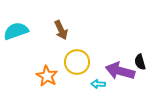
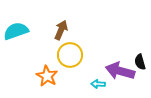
brown arrow: rotated 132 degrees counterclockwise
yellow circle: moved 7 px left, 7 px up
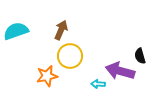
yellow circle: moved 1 px down
black semicircle: moved 6 px up
orange star: rotated 30 degrees clockwise
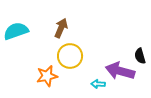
brown arrow: moved 2 px up
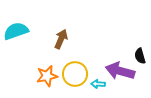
brown arrow: moved 11 px down
yellow circle: moved 5 px right, 18 px down
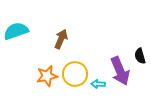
purple arrow: rotated 128 degrees counterclockwise
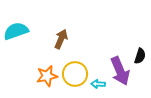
black semicircle: rotated 147 degrees counterclockwise
